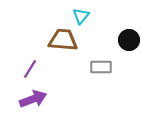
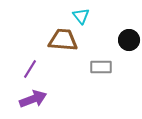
cyan triangle: rotated 18 degrees counterclockwise
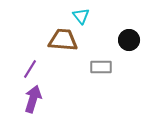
purple arrow: rotated 52 degrees counterclockwise
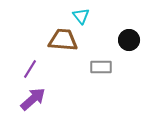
purple arrow: rotated 32 degrees clockwise
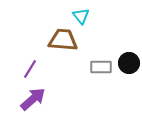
black circle: moved 23 px down
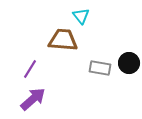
gray rectangle: moved 1 px left, 1 px down; rotated 10 degrees clockwise
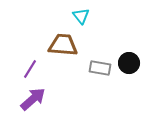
brown trapezoid: moved 5 px down
